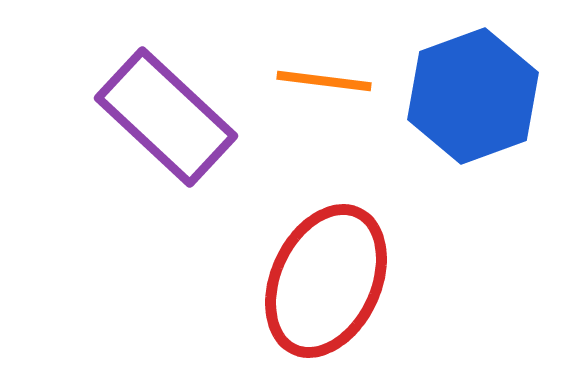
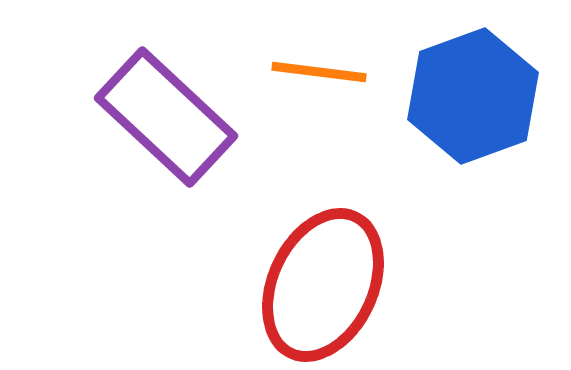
orange line: moved 5 px left, 9 px up
red ellipse: moved 3 px left, 4 px down
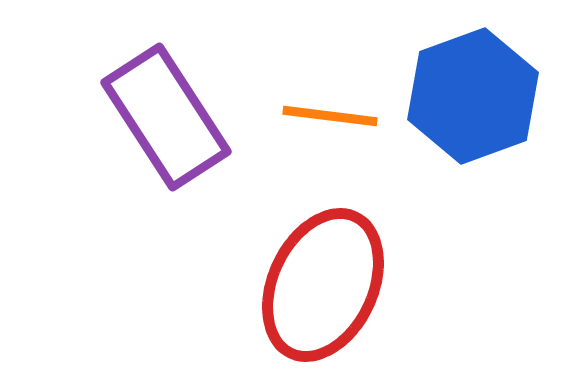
orange line: moved 11 px right, 44 px down
purple rectangle: rotated 14 degrees clockwise
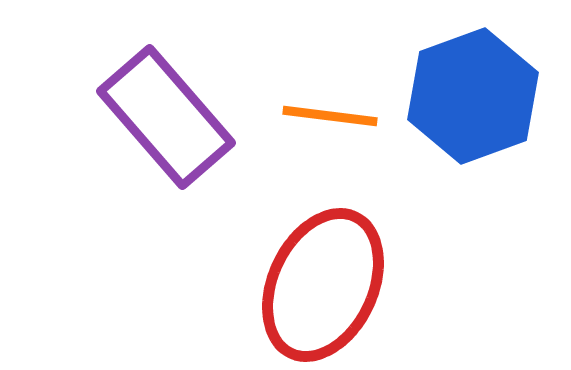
purple rectangle: rotated 8 degrees counterclockwise
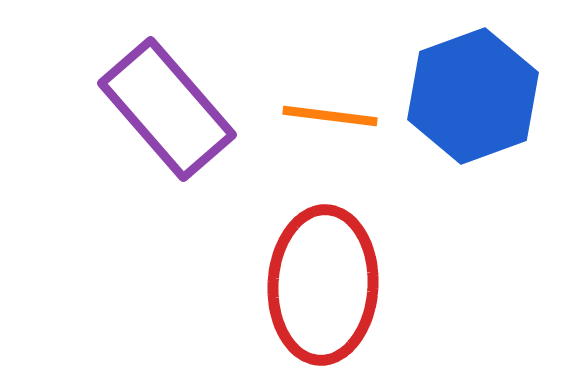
purple rectangle: moved 1 px right, 8 px up
red ellipse: rotated 22 degrees counterclockwise
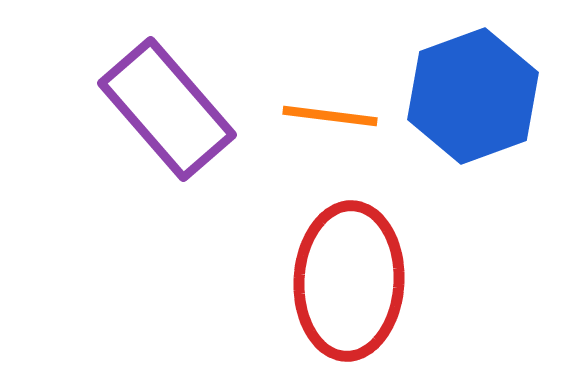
red ellipse: moved 26 px right, 4 px up
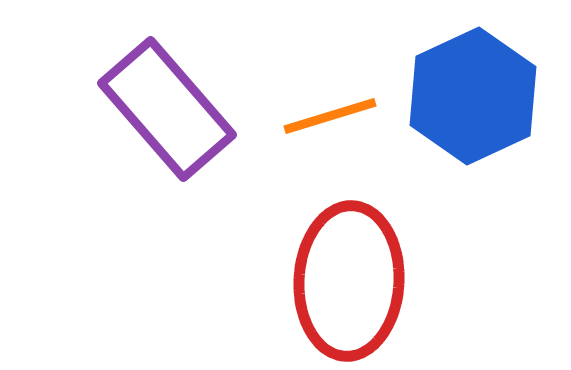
blue hexagon: rotated 5 degrees counterclockwise
orange line: rotated 24 degrees counterclockwise
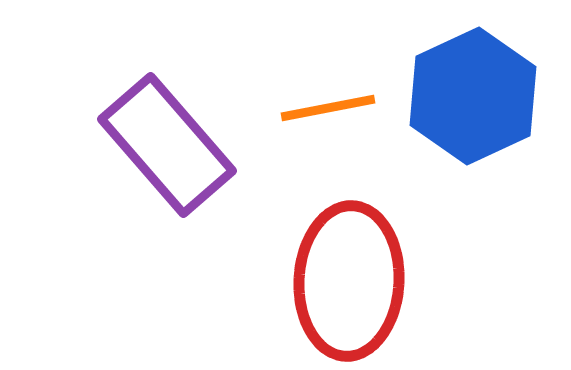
purple rectangle: moved 36 px down
orange line: moved 2 px left, 8 px up; rotated 6 degrees clockwise
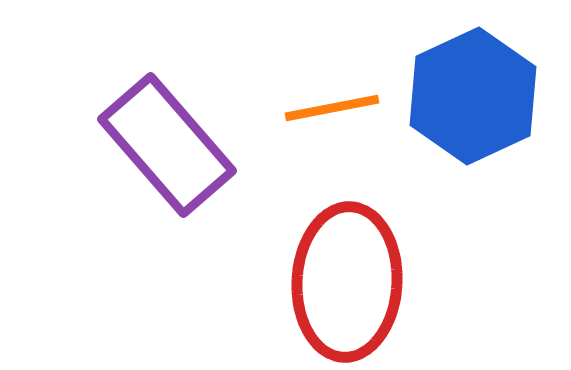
orange line: moved 4 px right
red ellipse: moved 2 px left, 1 px down
